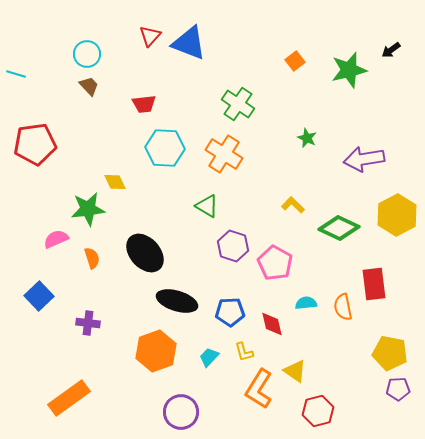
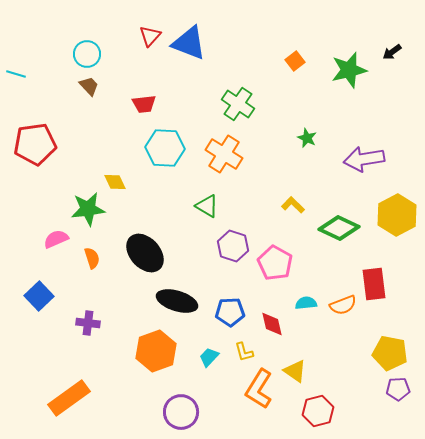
black arrow at (391, 50): moved 1 px right, 2 px down
orange semicircle at (343, 307): moved 2 px up; rotated 100 degrees counterclockwise
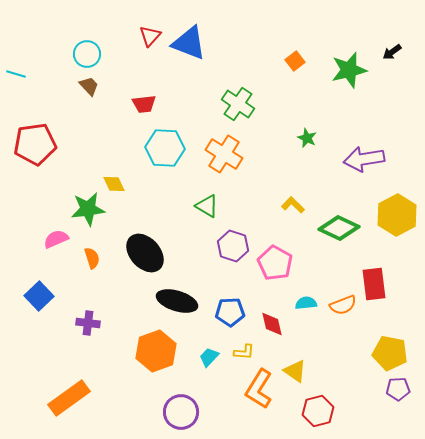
yellow diamond at (115, 182): moved 1 px left, 2 px down
yellow L-shape at (244, 352): rotated 70 degrees counterclockwise
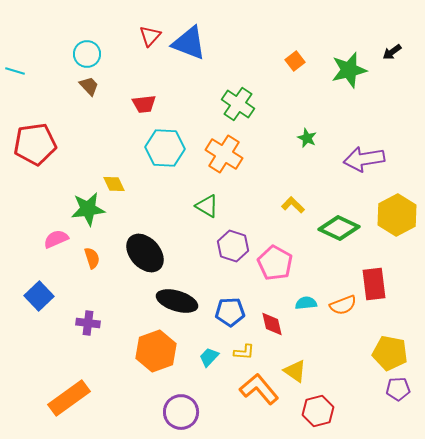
cyan line at (16, 74): moved 1 px left, 3 px up
orange L-shape at (259, 389): rotated 108 degrees clockwise
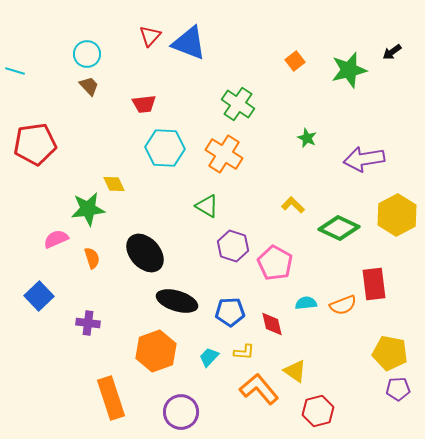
orange rectangle at (69, 398): moved 42 px right; rotated 72 degrees counterclockwise
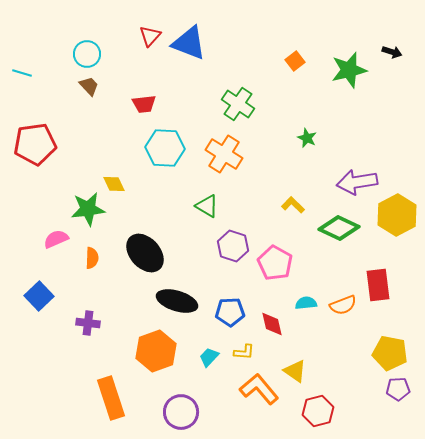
black arrow at (392, 52): rotated 126 degrees counterclockwise
cyan line at (15, 71): moved 7 px right, 2 px down
purple arrow at (364, 159): moved 7 px left, 23 px down
orange semicircle at (92, 258): rotated 20 degrees clockwise
red rectangle at (374, 284): moved 4 px right, 1 px down
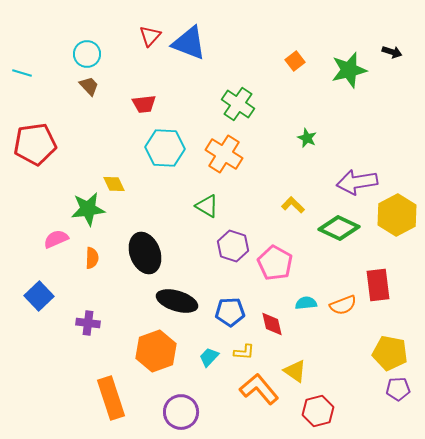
black ellipse at (145, 253): rotated 21 degrees clockwise
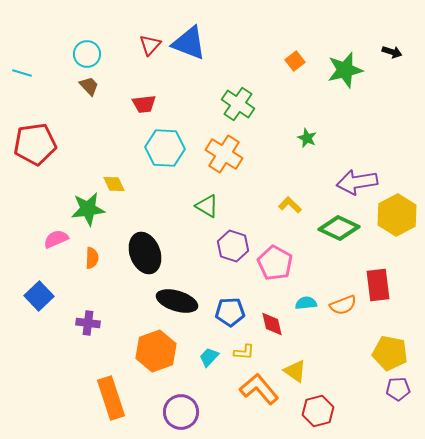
red triangle at (150, 36): moved 9 px down
green star at (349, 70): moved 4 px left
yellow L-shape at (293, 205): moved 3 px left
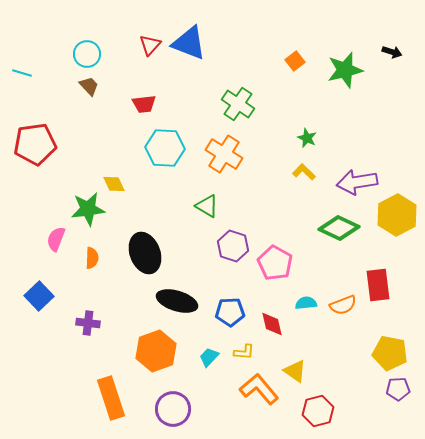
yellow L-shape at (290, 205): moved 14 px right, 33 px up
pink semicircle at (56, 239): rotated 45 degrees counterclockwise
purple circle at (181, 412): moved 8 px left, 3 px up
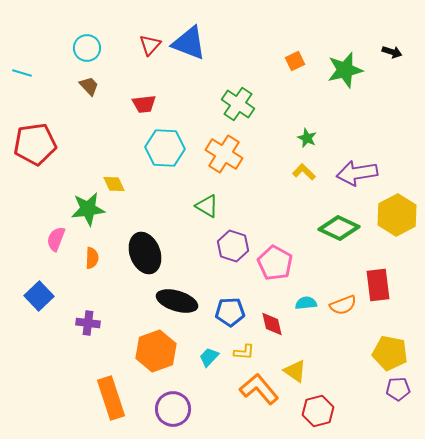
cyan circle at (87, 54): moved 6 px up
orange square at (295, 61): rotated 12 degrees clockwise
purple arrow at (357, 182): moved 9 px up
